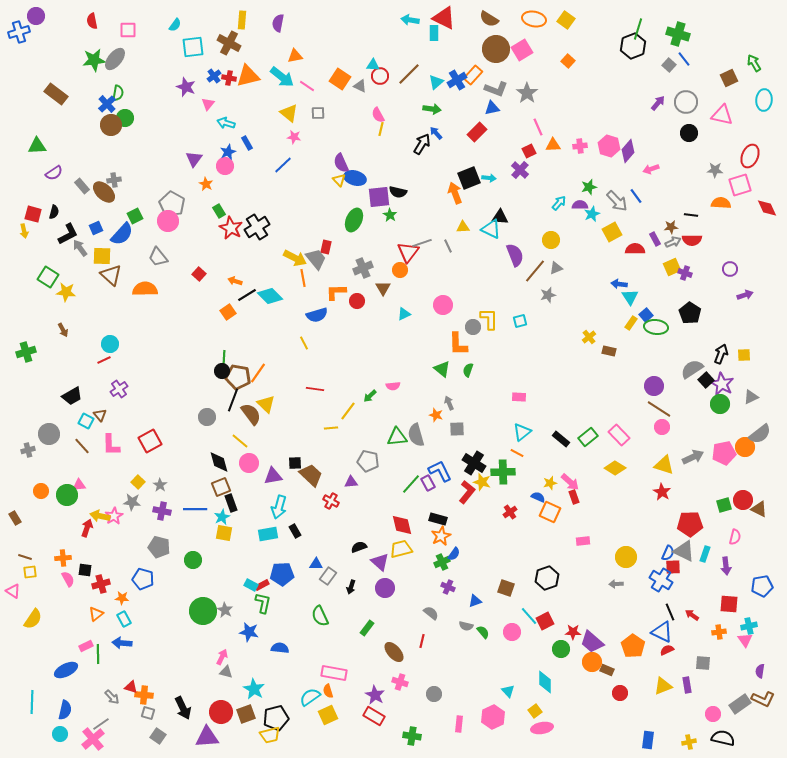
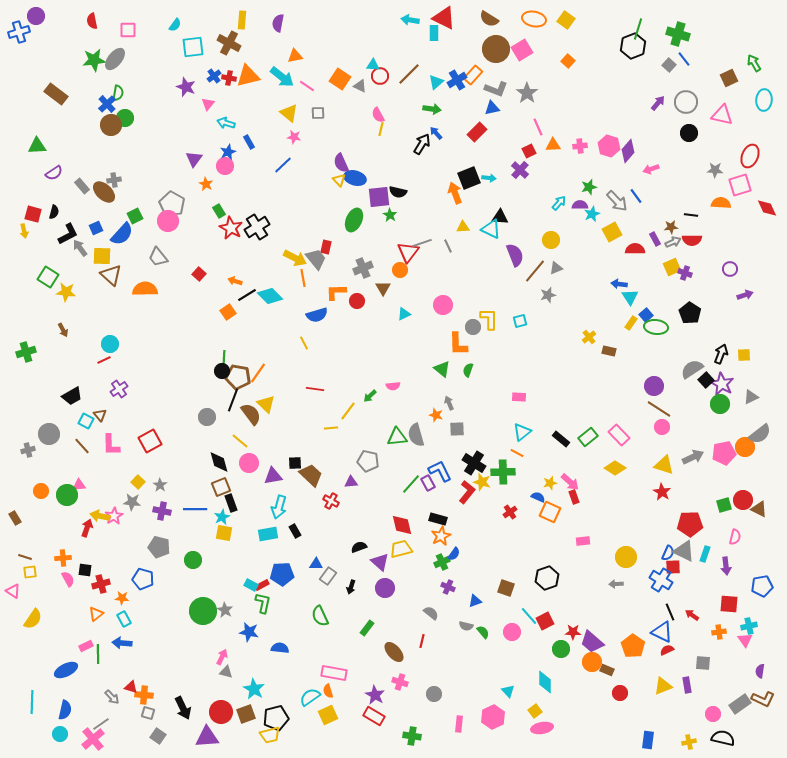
blue rectangle at (247, 143): moved 2 px right, 1 px up
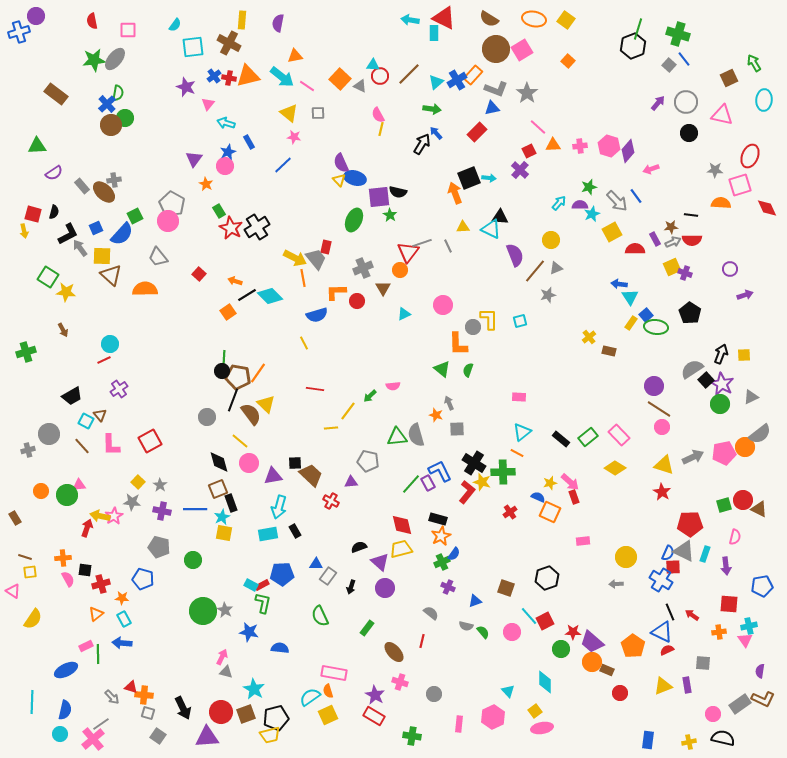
orange square at (340, 79): rotated 10 degrees clockwise
pink line at (538, 127): rotated 24 degrees counterclockwise
brown square at (221, 487): moved 3 px left, 2 px down
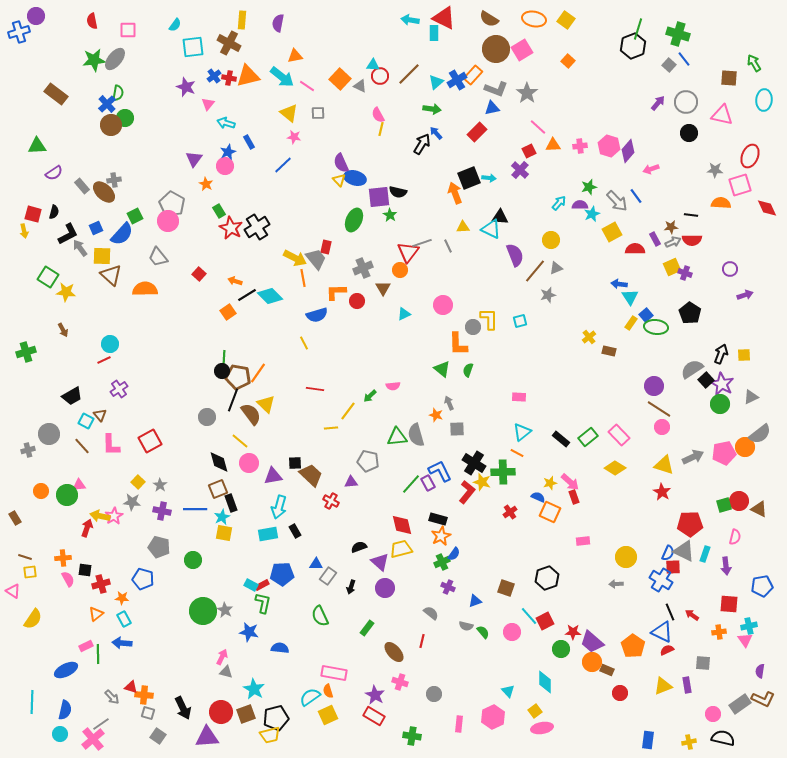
brown square at (729, 78): rotated 30 degrees clockwise
red circle at (743, 500): moved 4 px left, 1 px down
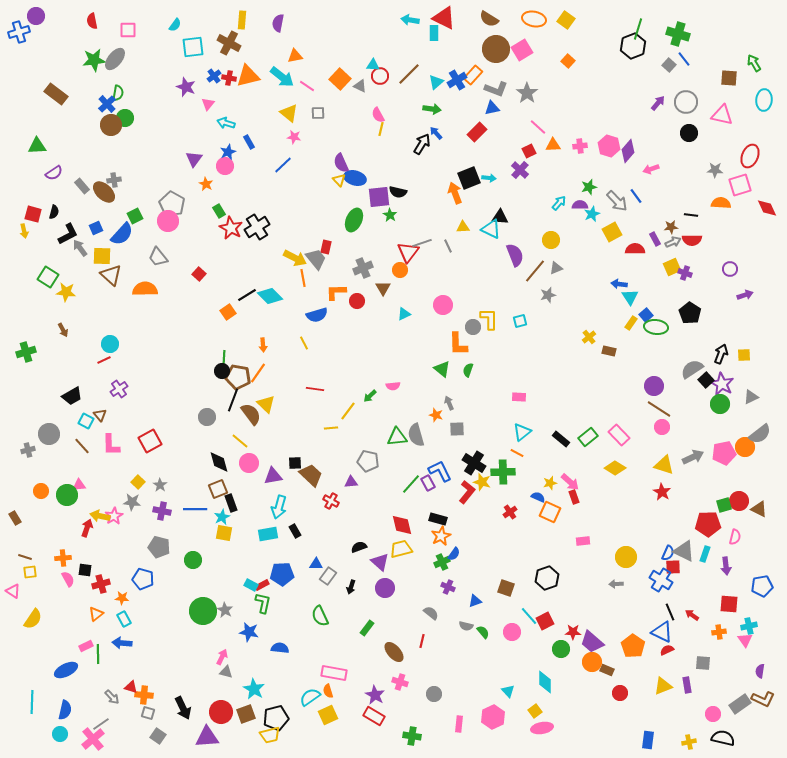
orange arrow at (235, 281): moved 28 px right, 64 px down; rotated 112 degrees counterclockwise
red pentagon at (690, 524): moved 18 px right
